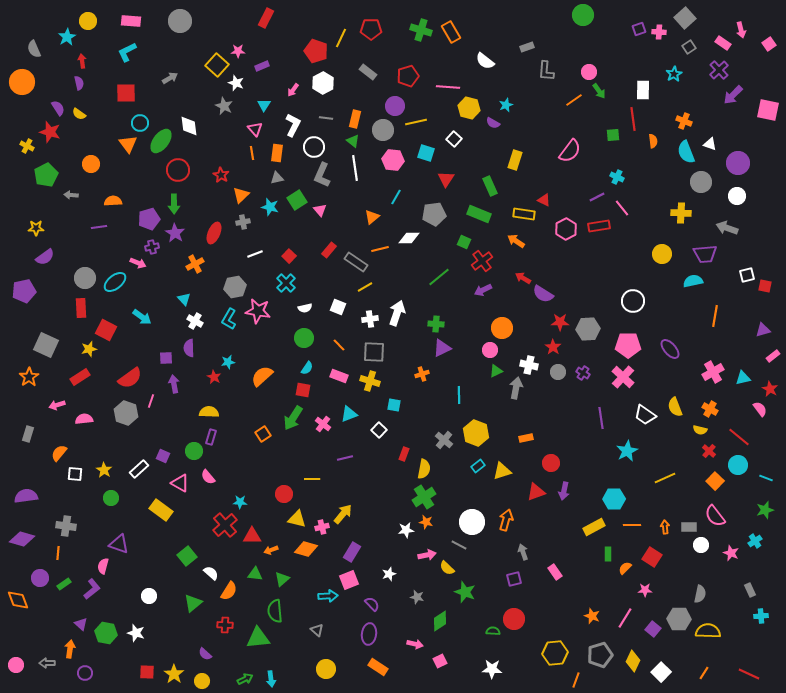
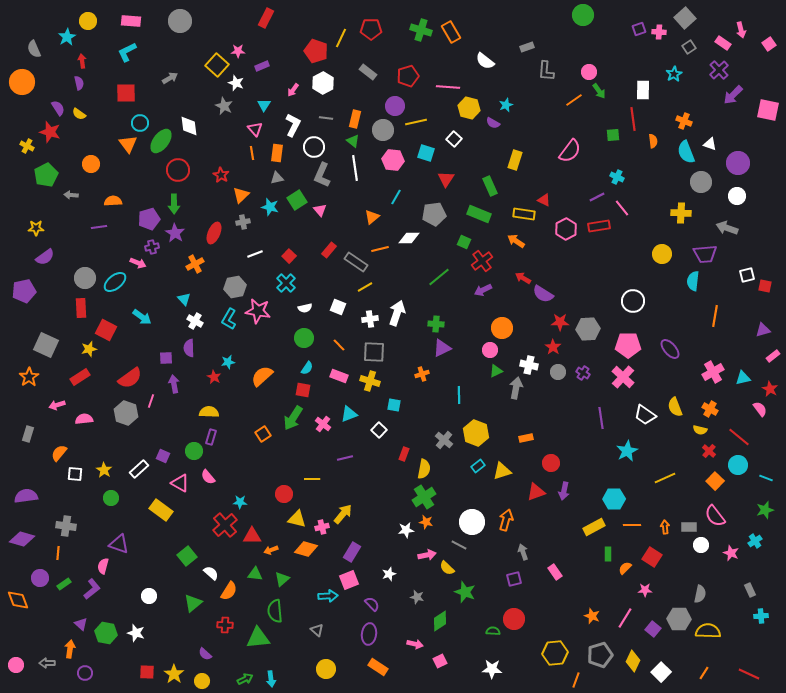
cyan semicircle at (693, 281): rotated 72 degrees counterclockwise
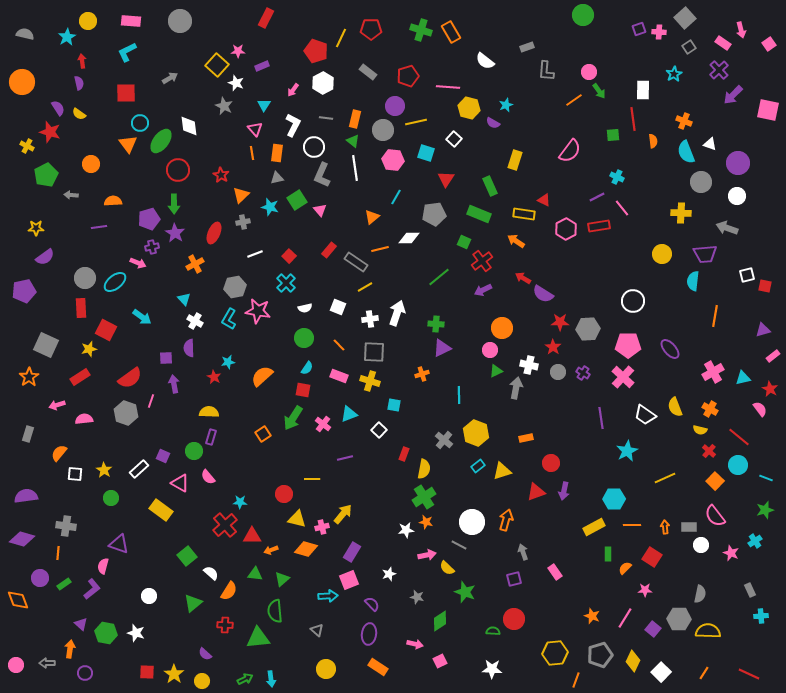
gray semicircle at (34, 49): moved 9 px left, 15 px up; rotated 126 degrees clockwise
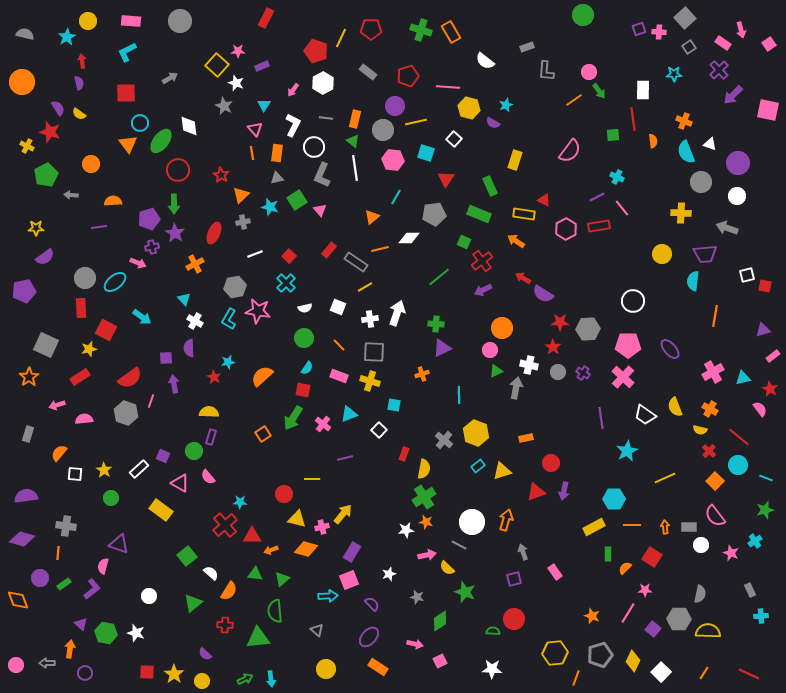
cyan star at (674, 74): rotated 28 degrees clockwise
pink line at (625, 618): moved 3 px right, 5 px up
purple ellipse at (369, 634): moved 3 px down; rotated 35 degrees clockwise
orange line at (576, 680): moved 2 px up
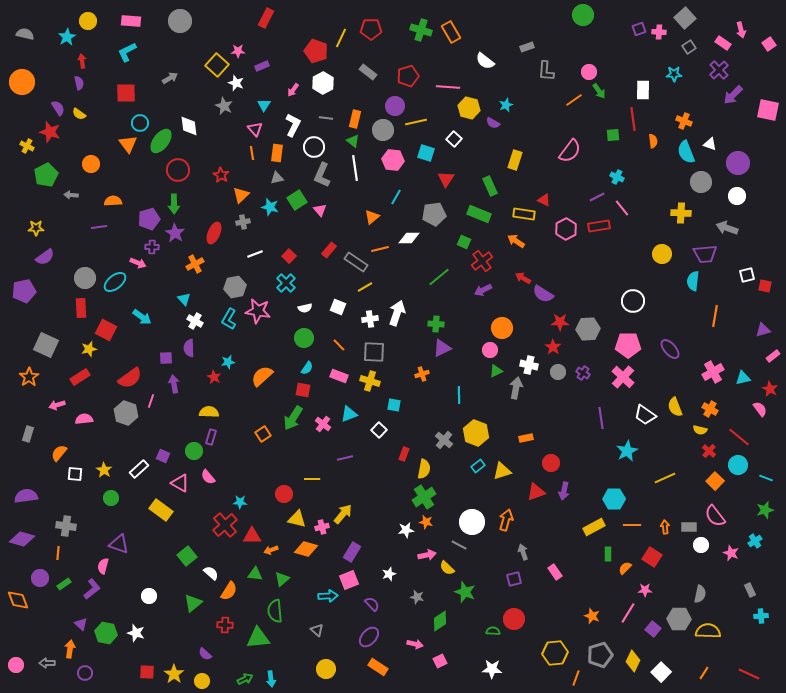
purple cross at (152, 247): rotated 16 degrees clockwise
